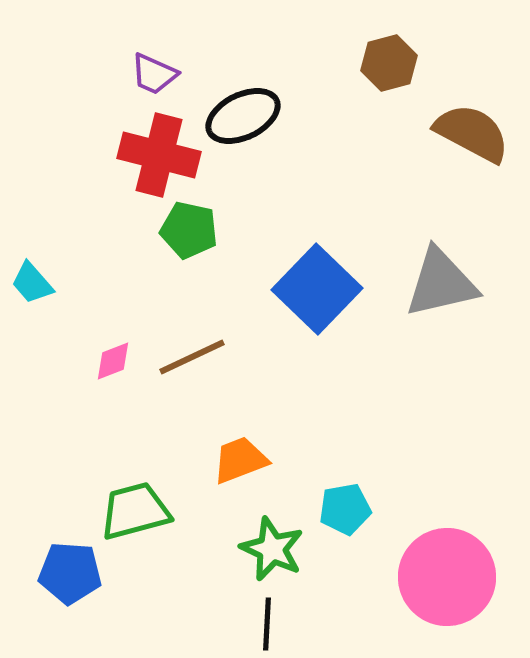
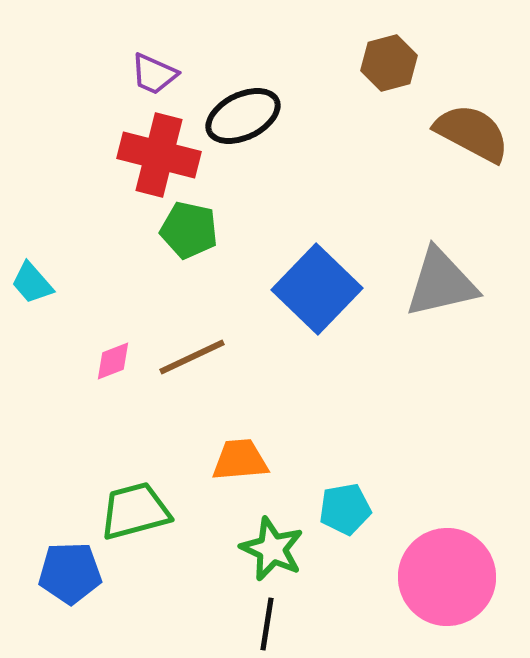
orange trapezoid: rotated 16 degrees clockwise
blue pentagon: rotated 6 degrees counterclockwise
black line: rotated 6 degrees clockwise
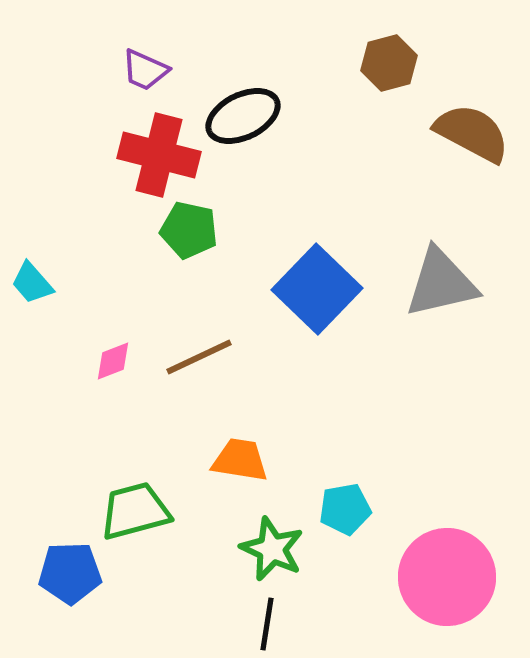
purple trapezoid: moved 9 px left, 4 px up
brown line: moved 7 px right
orange trapezoid: rotated 14 degrees clockwise
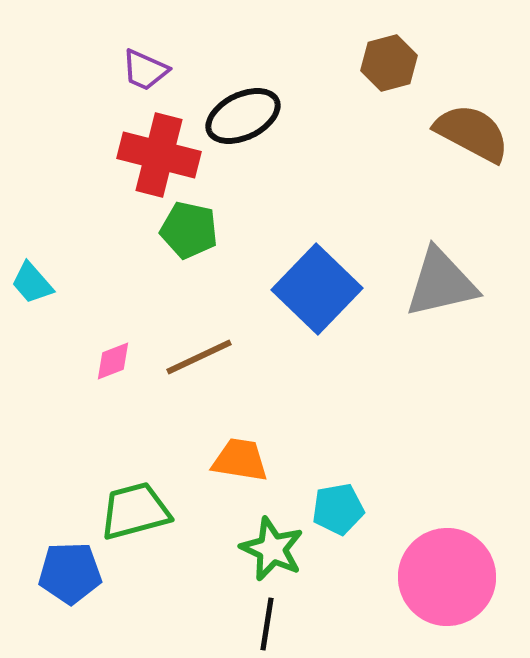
cyan pentagon: moved 7 px left
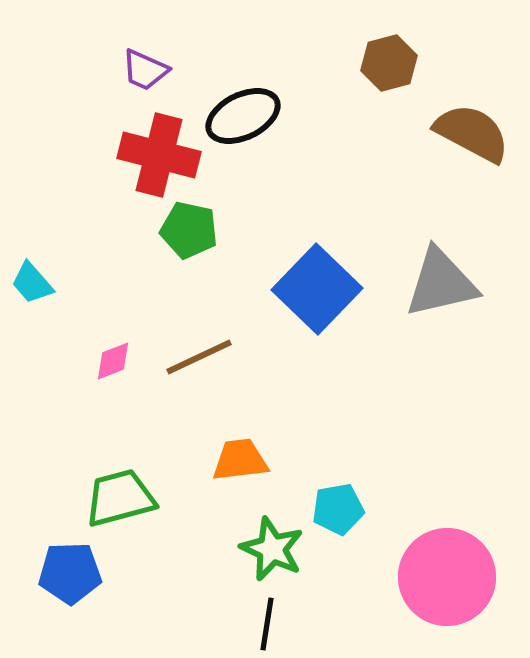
orange trapezoid: rotated 16 degrees counterclockwise
green trapezoid: moved 15 px left, 13 px up
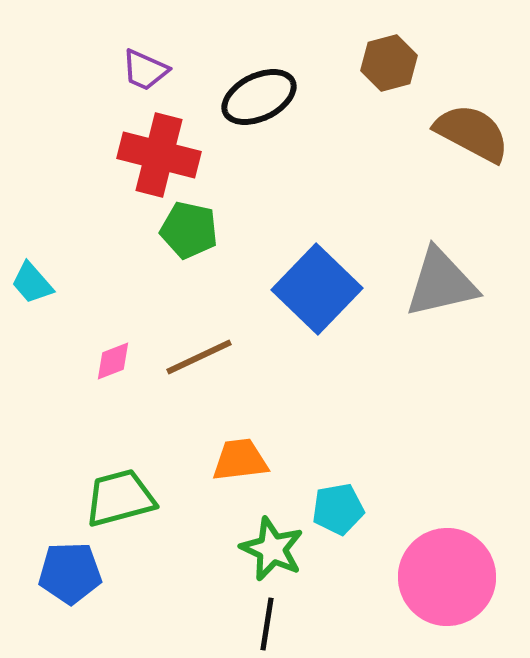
black ellipse: moved 16 px right, 19 px up
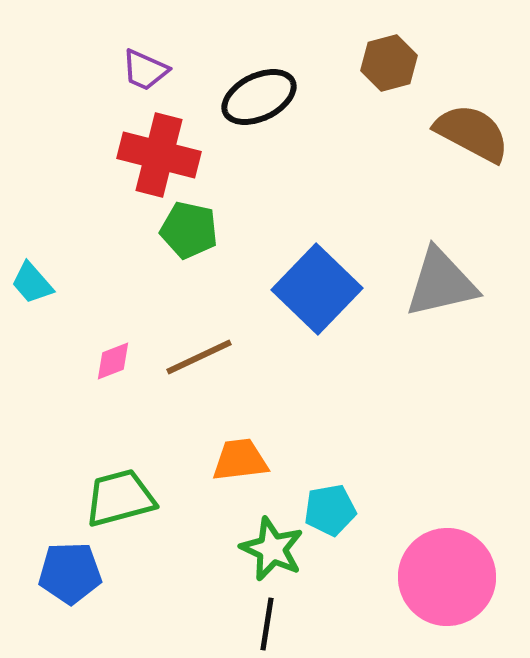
cyan pentagon: moved 8 px left, 1 px down
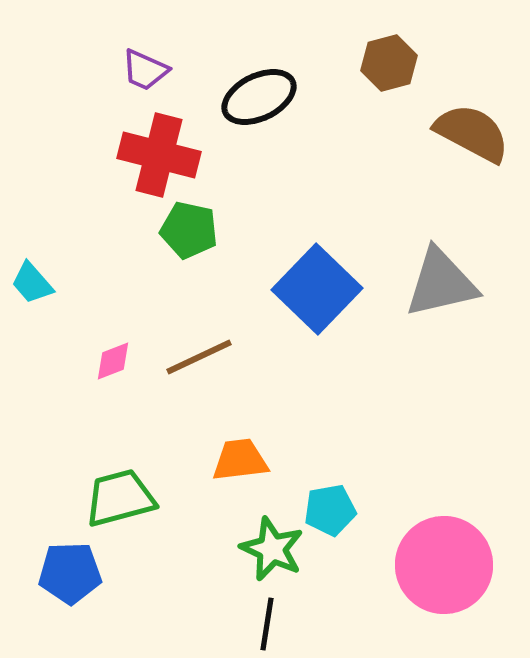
pink circle: moved 3 px left, 12 px up
